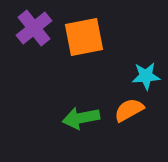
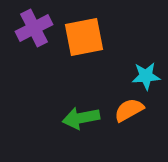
purple cross: rotated 12 degrees clockwise
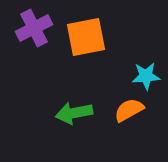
orange square: moved 2 px right
green arrow: moved 7 px left, 5 px up
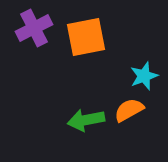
cyan star: moved 2 px left; rotated 16 degrees counterclockwise
green arrow: moved 12 px right, 7 px down
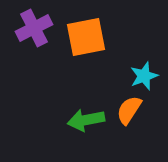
orange semicircle: rotated 28 degrees counterclockwise
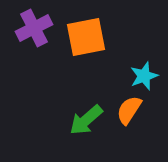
green arrow: rotated 30 degrees counterclockwise
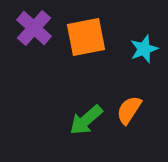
purple cross: rotated 21 degrees counterclockwise
cyan star: moved 27 px up
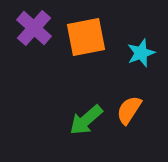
cyan star: moved 3 px left, 4 px down
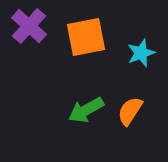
purple cross: moved 5 px left, 2 px up
orange semicircle: moved 1 px right, 1 px down
green arrow: moved 10 px up; rotated 12 degrees clockwise
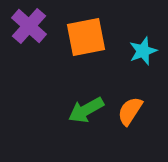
cyan star: moved 2 px right, 2 px up
